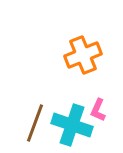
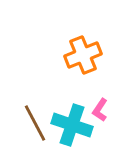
pink L-shape: moved 2 px right; rotated 10 degrees clockwise
brown line: rotated 48 degrees counterclockwise
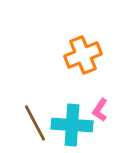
cyan cross: rotated 15 degrees counterclockwise
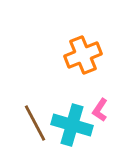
cyan cross: rotated 12 degrees clockwise
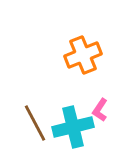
cyan cross: moved 1 px right, 2 px down; rotated 30 degrees counterclockwise
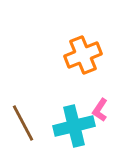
brown line: moved 12 px left
cyan cross: moved 1 px right, 1 px up
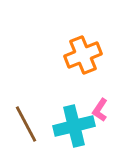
brown line: moved 3 px right, 1 px down
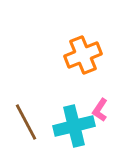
brown line: moved 2 px up
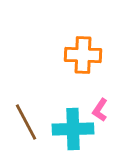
orange cross: rotated 24 degrees clockwise
cyan cross: moved 1 px left, 3 px down; rotated 12 degrees clockwise
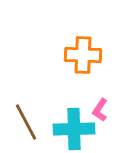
cyan cross: moved 1 px right
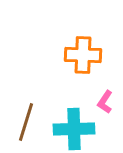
pink L-shape: moved 5 px right, 8 px up
brown line: rotated 45 degrees clockwise
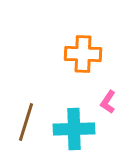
orange cross: moved 1 px up
pink L-shape: moved 3 px right
